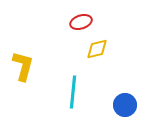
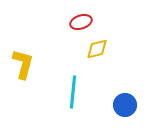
yellow L-shape: moved 2 px up
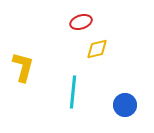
yellow L-shape: moved 3 px down
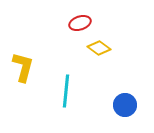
red ellipse: moved 1 px left, 1 px down
yellow diamond: moved 2 px right, 1 px up; rotated 50 degrees clockwise
cyan line: moved 7 px left, 1 px up
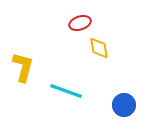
yellow diamond: rotated 45 degrees clockwise
cyan line: rotated 76 degrees counterclockwise
blue circle: moved 1 px left
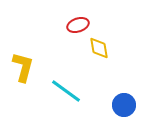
red ellipse: moved 2 px left, 2 px down
cyan line: rotated 16 degrees clockwise
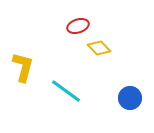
red ellipse: moved 1 px down
yellow diamond: rotated 35 degrees counterclockwise
blue circle: moved 6 px right, 7 px up
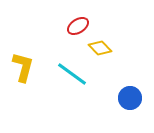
red ellipse: rotated 15 degrees counterclockwise
yellow diamond: moved 1 px right
cyan line: moved 6 px right, 17 px up
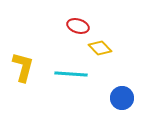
red ellipse: rotated 50 degrees clockwise
cyan line: moved 1 px left; rotated 32 degrees counterclockwise
blue circle: moved 8 px left
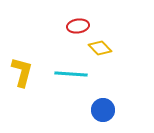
red ellipse: rotated 25 degrees counterclockwise
yellow L-shape: moved 1 px left, 5 px down
blue circle: moved 19 px left, 12 px down
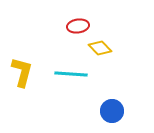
blue circle: moved 9 px right, 1 px down
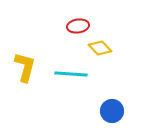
yellow L-shape: moved 3 px right, 5 px up
